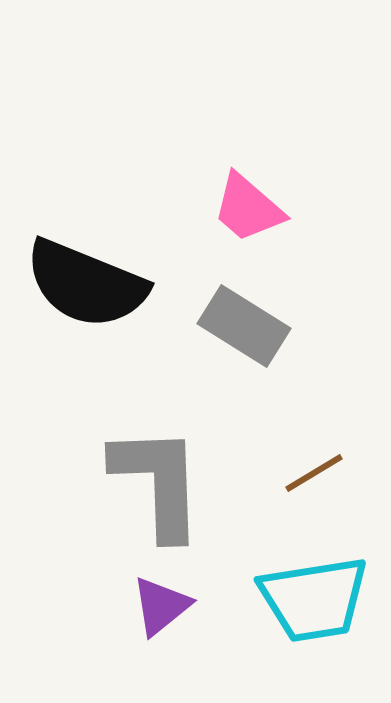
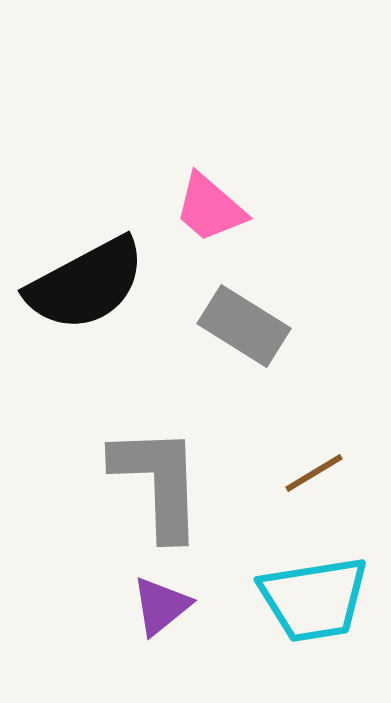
pink trapezoid: moved 38 px left
black semicircle: rotated 50 degrees counterclockwise
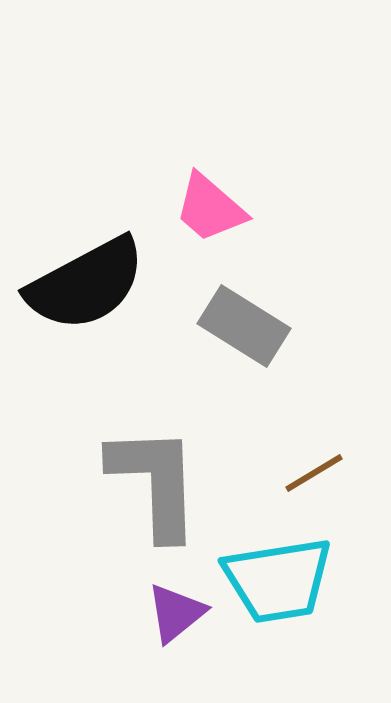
gray L-shape: moved 3 px left
cyan trapezoid: moved 36 px left, 19 px up
purple triangle: moved 15 px right, 7 px down
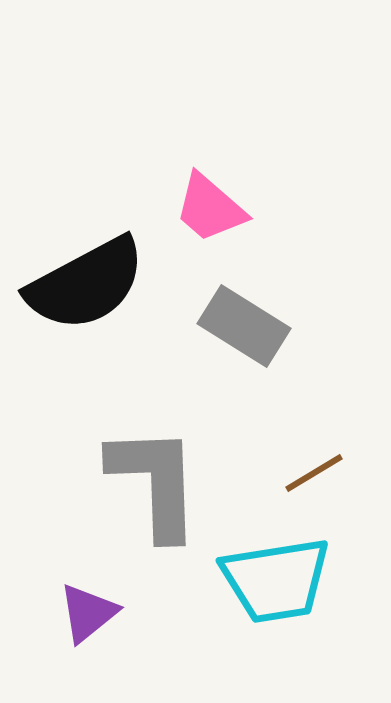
cyan trapezoid: moved 2 px left
purple triangle: moved 88 px left
